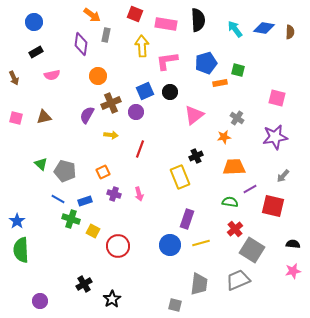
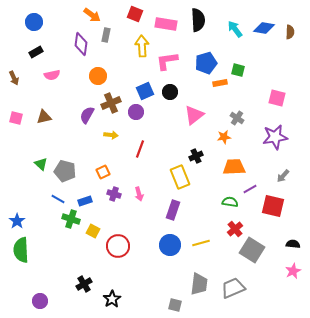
purple rectangle at (187, 219): moved 14 px left, 9 px up
pink star at (293, 271): rotated 14 degrees counterclockwise
gray trapezoid at (238, 280): moved 5 px left, 8 px down
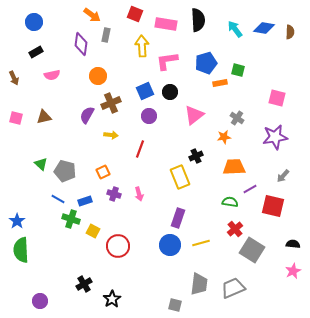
purple circle at (136, 112): moved 13 px right, 4 px down
purple rectangle at (173, 210): moved 5 px right, 8 px down
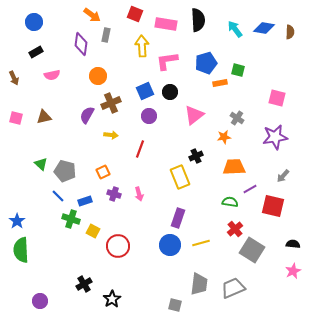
blue line at (58, 199): moved 3 px up; rotated 16 degrees clockwise
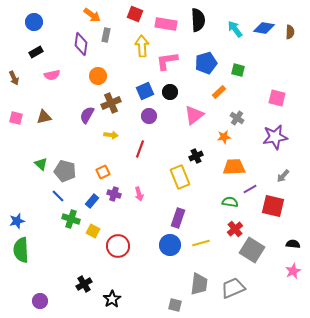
orange rectangle at (220, 83): moved 1 px left, 9 px down; rotated 32 degrees counterclockwise
blue rectangle at (85, 201): moved 7 px right; rotated 32 degrees counterclockwise
blue star at (17, 221): rotated 21 degrees clockwise
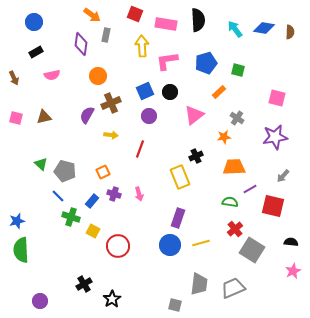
green cross at (71, 219): moved 2 px up
black semicircle at (293, 244): moved 2 px left, 2 px up
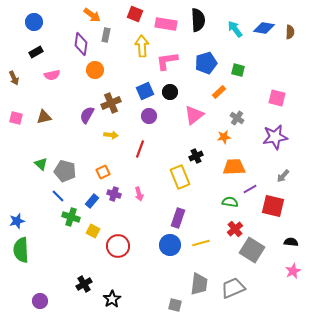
orange circle at (98, 76): moved 3 px left, 6 px up
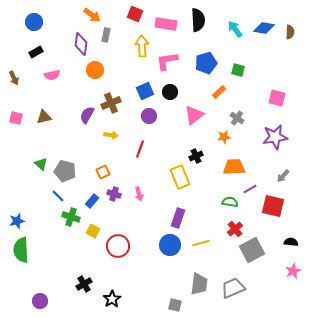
gray square at (252, 250): rotated 30 degrees clockwise
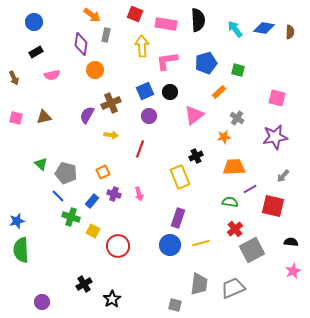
gray pentagon at (65, 171): moved 1 px right, 2 px down
purple circle at (40, 301): moved 2 px right, 1 px down
